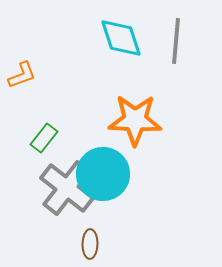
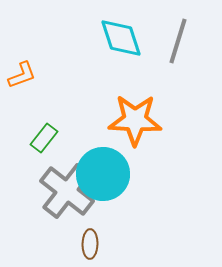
gray line: moved 2 px right; rotated 12 degrees clockwise
gray cross: moved 3 px down
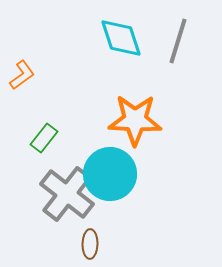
orange L-shape: rotated 16 degrees counterclockwise
cyan circle: moved 7 px right
gray cross: moved 3 px down
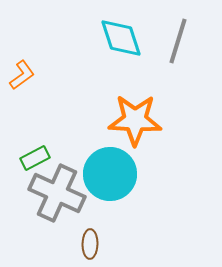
green rectangle: moved 9 px left, 20 px down; rotated 24 degrees clockwise
gray cross: moved 10 px left, 1 px up; rotated 14 degrees counterclockwise
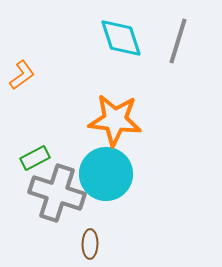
orange star: moved 20 px left; rotated 4 degrees clockwise
cyan circle: moved 4 px left
gray cross: rotated 6 degrees counterclockwise
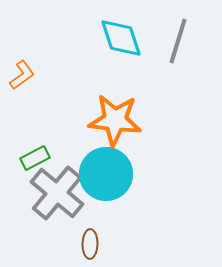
gray cross: rotated 22 degrees clockwise
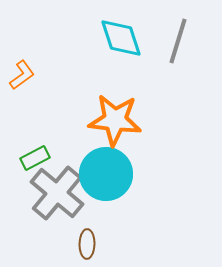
brown ellipse: moved 3 px left
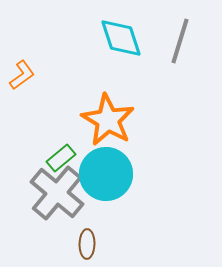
gray line: moved 2 px right
orange star: moved 7 px left; rotated 24 degrees clockwise
green rectangle: moved 26 px right; rotated 12 degrees counterclockwise
